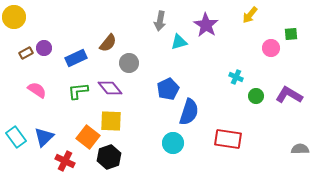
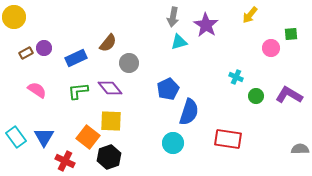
gray arrow: moved 13 px right, 4 px up
blue triangle: rotated 15 degrees counterclockwise
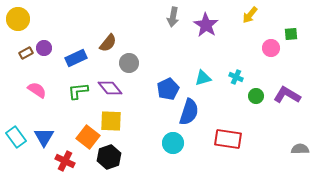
yellow circle: moved 4 px right, 2 px down
cyan triangle: moved 24 px right, 36 px down
purple L-shape: moved 2 px left
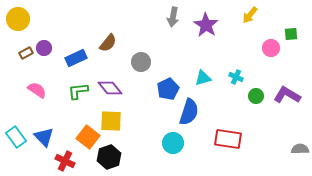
gray circle: moved 12 px right, 1 px up
blue triangle: rotated 15 degrees counterclockwise
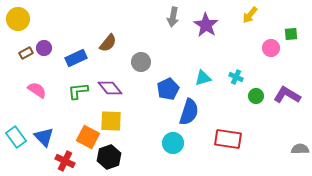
orange square: rotated 10 degrees counterclockwise
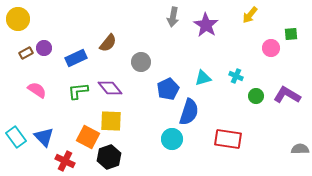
cyan cross: moved 1 px up
cyan circle: moved 1 px left, 4 px up
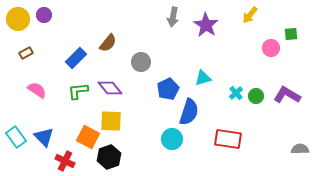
purple circle: moved 33 px up
blue rectangle: rotated 20 degrees counterclockwise
cyan cross: moved 17 px down; rotated 24 degrees clockwise
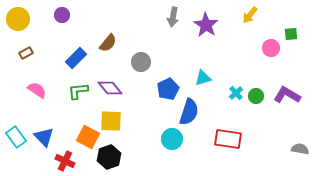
purple circle: moved 18 px right
gray semicircle: rotated 12 degrees clockwise
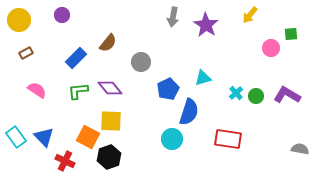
yellow circle: moved 1 px right, 1 px down
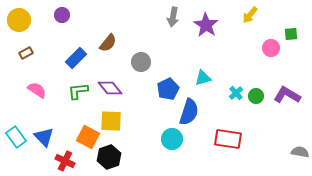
gray semicircle: moved 3 px down
